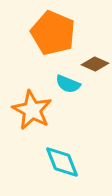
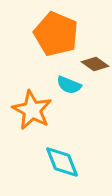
orange pentagon: moved 3 px right, 1 px down
brown diamond: rotated 12 degrees clockwise
cyan semicircle: moved 1 px right, 1 px down
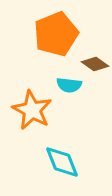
orange pentagon: rotated 27 degrees clockwise
cyan semicircle: rotated 15 degrees counterclockwise
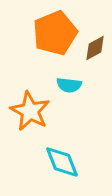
orange pentagon: moved 1 px left, 1 px up
brown diamond: moved 16 px up; rotated 64 degrees counterclockwise
orange star: moved 2 px left, 1 px down
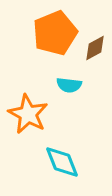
orange star: moved 2 px left, 3 px down
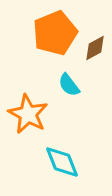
cyan semicircle: rotated 45 degrees clockwise
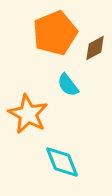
cyan semicircle: moved 1 px left
